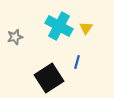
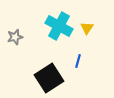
yellow triangle: moved 1 px right
blue line: moved 1 px right, 1 px up
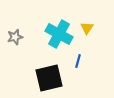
cyan cross: moved 8 px down
black square: rotated 20 degrees clockwise
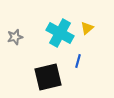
yellow triangle: rotated 16 degrees clockwise
cyan cross: moved 1 px right, 1 px up
black square: moved 1 px left, 1 px up
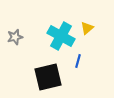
cyan cross: moved 1 px right, 3 px down
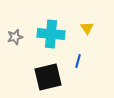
yellow triangle: rotated 24 degrees counterclockwise
cyan cross: moved 10 px left, 2 px up; rotated 24 degrees counterclockwise
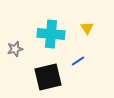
gray star: moved 12 px down
blue line: rotated 40 degrees clockwise
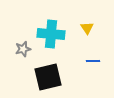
gray star: moved 8 px right
blue line: moved 15 px right; rotated 32 degrees clockwise
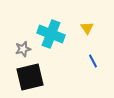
cyan cross: rotated 16 degrees clockwise
blue line: rotated 64 degrees clockwise
black square: moved 18 px left
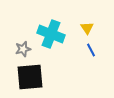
blue line: moved 2 px left, 11 px up
black square: rotated 8 degrees clockwise
